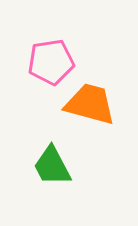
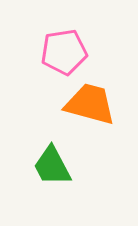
pink pentagon: moved 13 px right, 10 px up
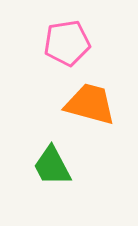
pink pentagon: moved 3 px right, 9 px up
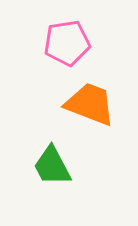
orange trapezoid: rotated 6 degrees clockwise
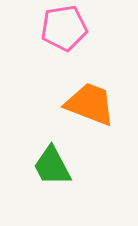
pink pentagon: moved 3 px left, 15 px up
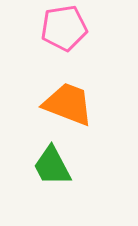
orange trapezoid: moved 22 px left
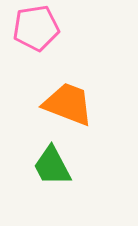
pink pentagon: moved 28 px left
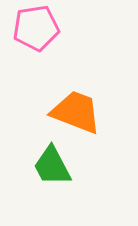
orange trapezoid: moved 8 px right, 8 px down
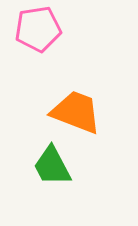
pink pentagon: moved 2 px right, 1 px down
